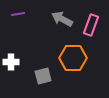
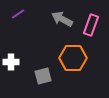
purple line: rotated 24 degrees counterclockwise
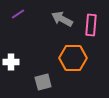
pink rectangle: rotated 15 degrees counterclockwise
gray square: moved 6 px down
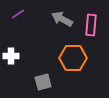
white cross: moved 6 px up
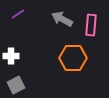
gray square: moved 27 px left, 3 px down; rotated 12 degrees counterclockwise
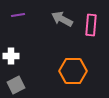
purple line: moved 1 px down; rotated 24 degrees clockwise
orange hexagon: moved 13 px down
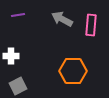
gray square: moved 2 px right, 1 px down
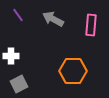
purple line: rotated 64 degrees clockwise
gray arrow: moved 9 px left
gray square: moved 1 px right, 2 px up
